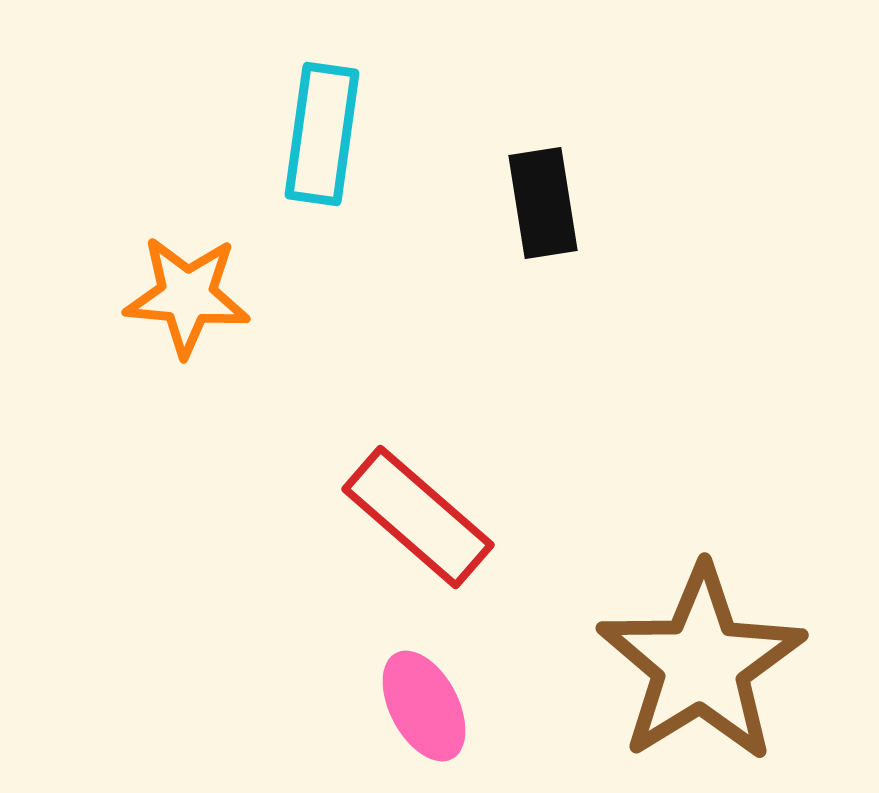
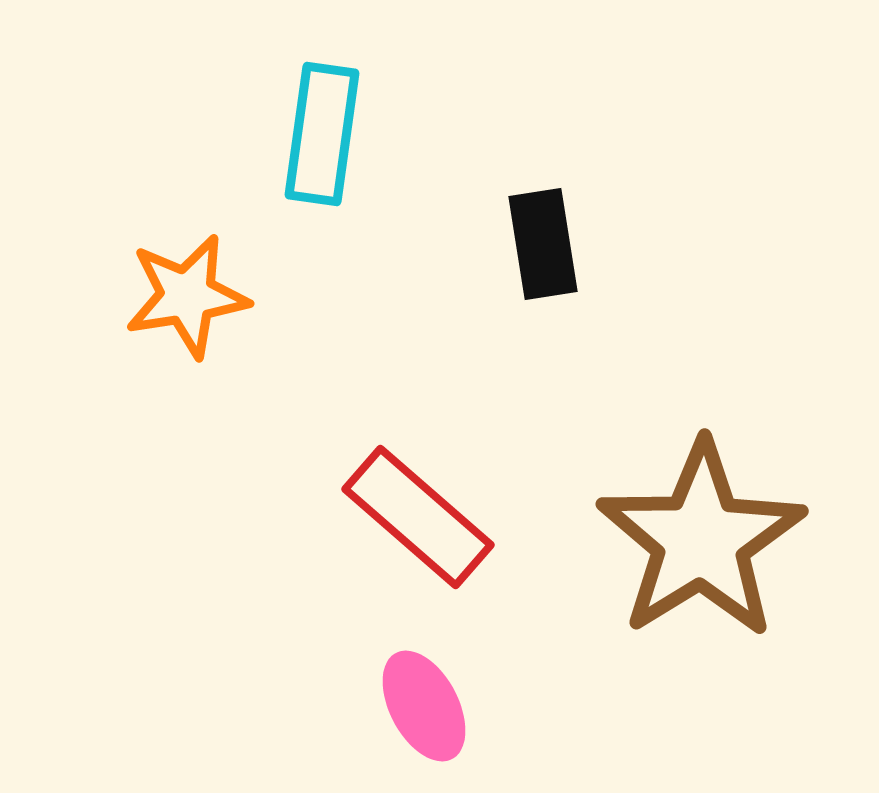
black rectangle: moved 41 px down
orange star: rotated 14 degrees counterclockwise
brown star: moved 124 px up
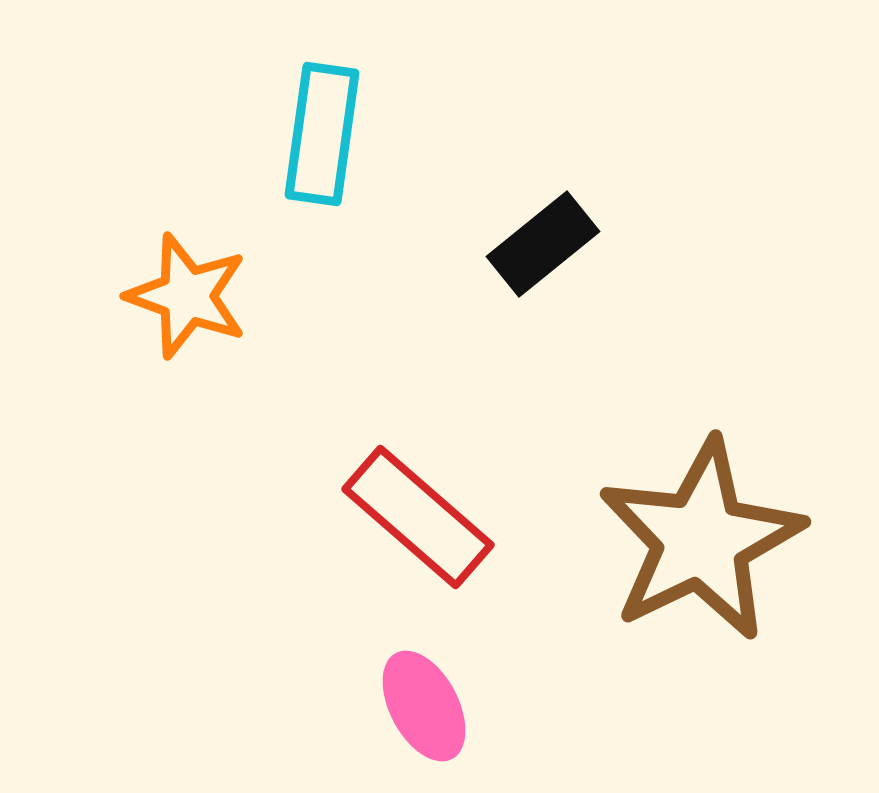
black rectangle: rotated 60 degrees clockwise
orange star: rotated 29 degrees clockwise
brown star: rotated 6 degrees clockwise
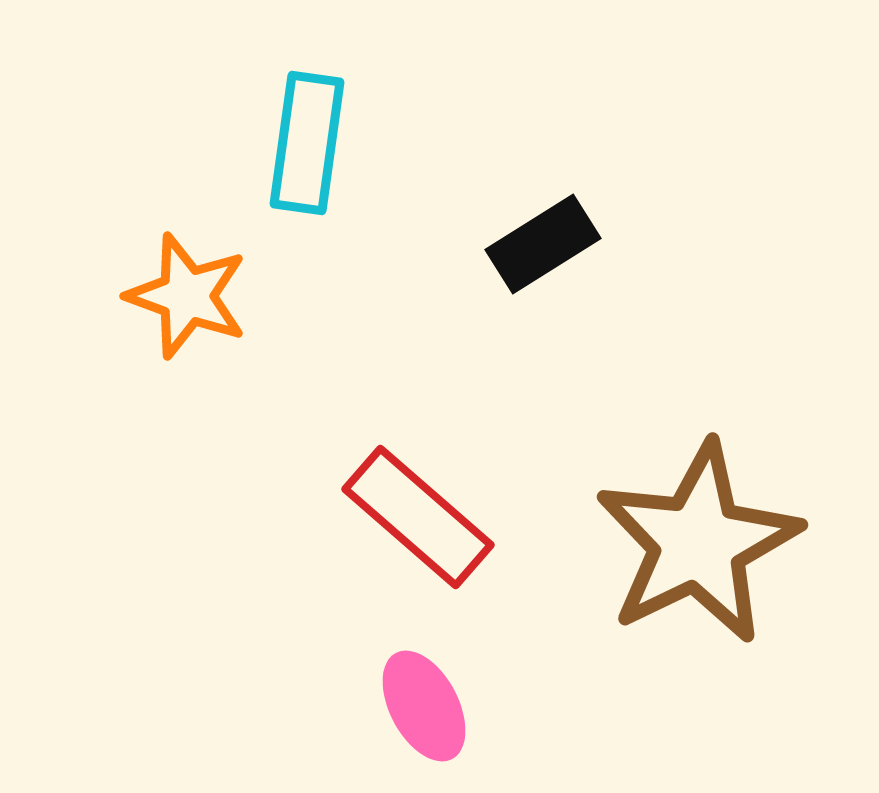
cyan rectangle: moved 15 px left, 9 px down
black rectangle: rotated 7 degrees clockwise
brown star: moved 3 px left, 3 px down
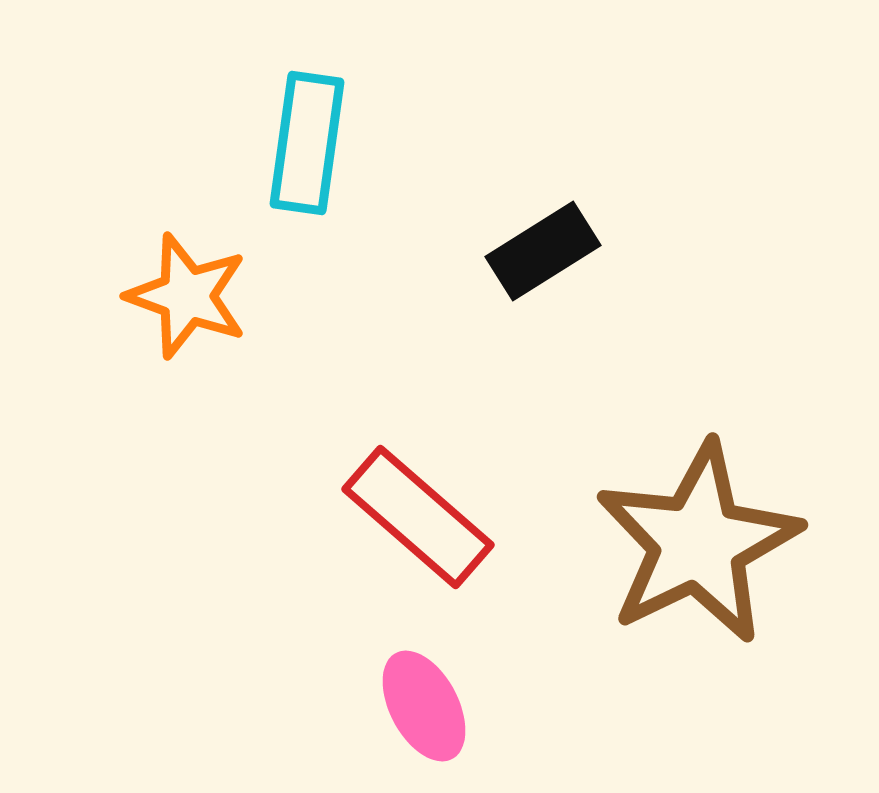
black rectangle: moved 7 px down
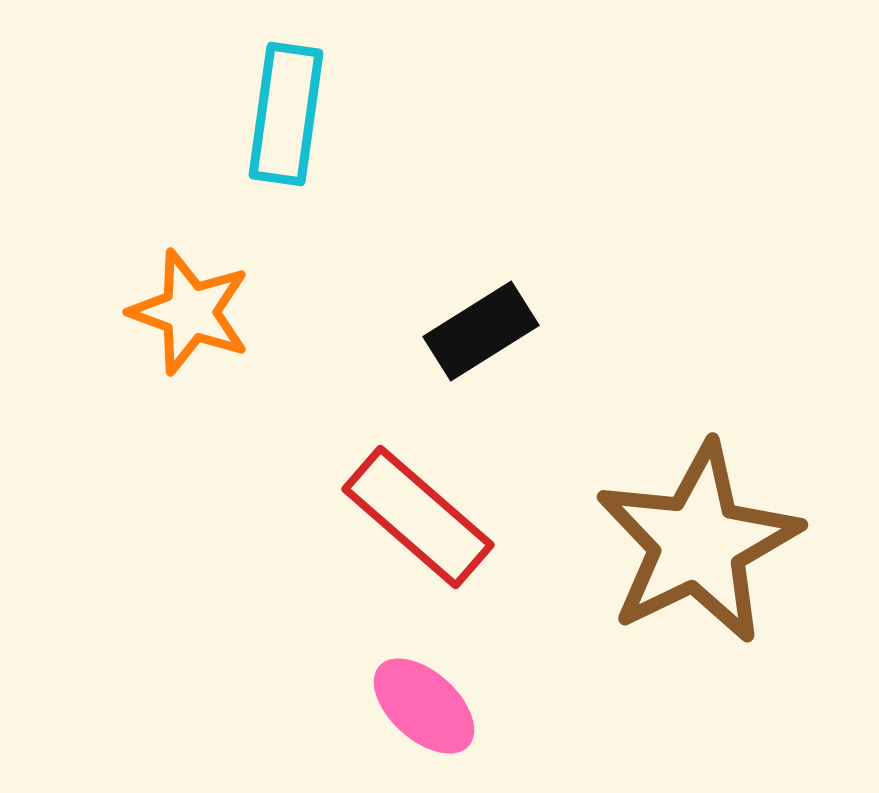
cyan rectangle: moved 21 px left, 29 px up
black rectangle: moved 62 px left, 80 px down
orange star: moved 3 px right, 16 px down
pink ellipse: rotated 20 degrees counterclockwise
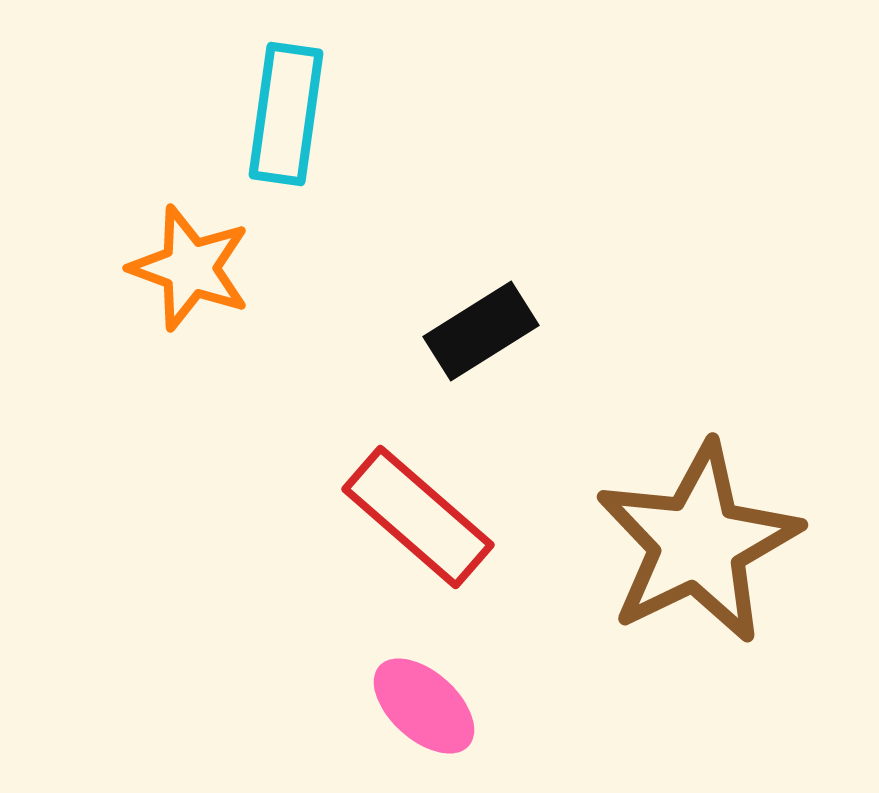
orange star: moved 44 px up
